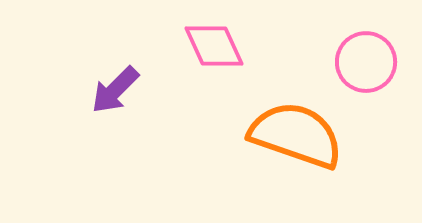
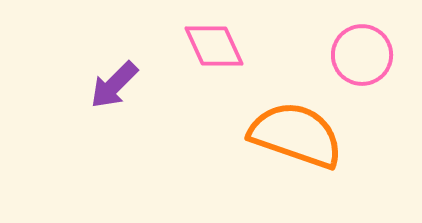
pink circle: moved 4 px left, 7 px up
purple arrow: moved 1 px left, 5 px up
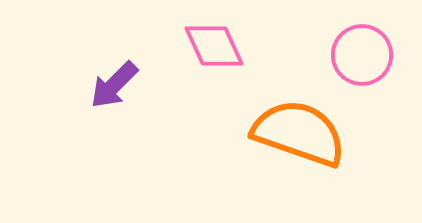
orange semicircle: moved 3 px right, 2 px up
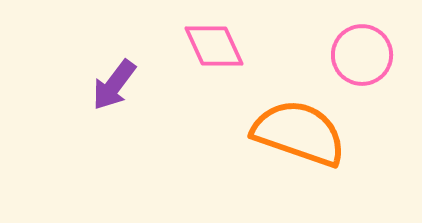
purple arrow: rotated 8 degrees counterclockwise
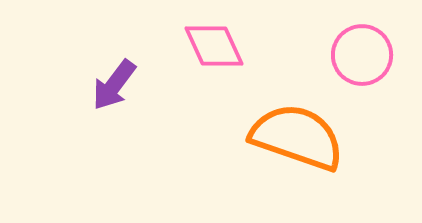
orange semicircle: moved 2 px left, 4 px down
